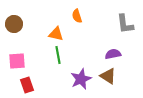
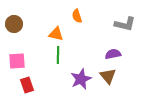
gray L-shape: rotated 70 degrees counterclockwise
green line: rotated 12 degrees clockwise
brown triangle: rotated 18 degrees clockwise
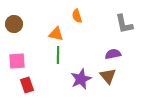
gray L-shape: moved 1 px left; rotated 65 degrees clockwise
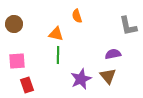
gray L-shape: moved 4 px right, 2 px down
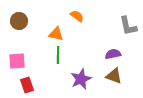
orange semicircle: rotated 144 degrees clockwise
brown circle: moved 5 px right, 3 px up
brown triangle: moved 6 px right; rotated 30 degrees counterclockwise
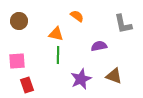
gray L-shape: moved 5 px left, 2 px up
purple semicircle: moved 14 px left, 8 px up
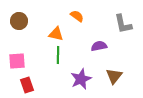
brown triangle: rotated 48 degrees clockwise
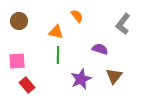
orange semicircle: rotated 16 degrees clockwise
gray L-shape: rotated 50 degrees clockwise
orange triangle: moved 2 px up
purple semicircle: moved 1 px right, 3 px down; rotated 28 degrees clockwise
red rectangle: rotated 21 degrees counterclockwise
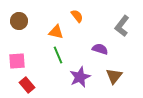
gray L-shape: moved 1 px left, 2 px down
green line: rotated 24 degrees counterclockwise
purple star: moved 1 px left, 2 px up
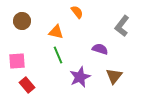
orange semicircle: moved 4 px up
brown circle: moved 3 px right
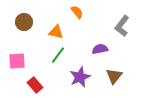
brown circle: moved 2 px right, 1 px down
purple semicircle: rotated 28 degrees counterclockwise
green line: rotated 60 degrees clockwise
red rectangle: moved 8 px right
